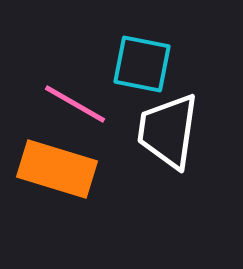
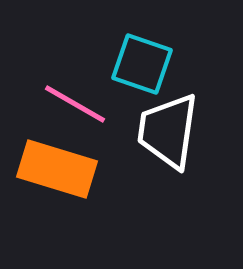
cyan square: rotated 8 degrees clockwise
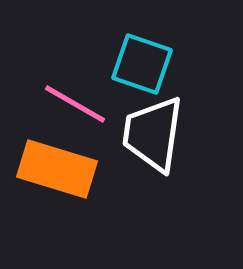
white trapezoid: moved 15 px left, 3 px down
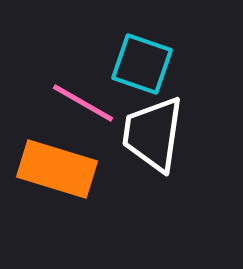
pink line: moved 8 px right, 1 px up
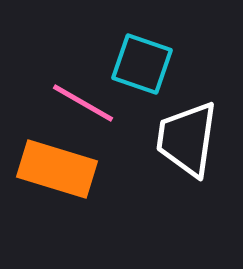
white trapezoid: moved 34 px right, 5 px down
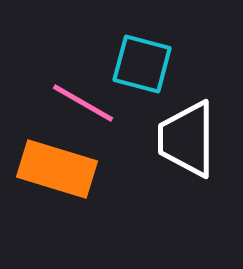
cyan square: rotated 4 degrees counterclockwise
white trapezoid: rotated 8 degrees counterclockwise
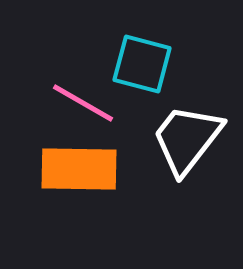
white trapezoid: rotated 38 degrees clockwise
orange rectangle: moved 22 px right; rotated 16 degrees counterclockwise
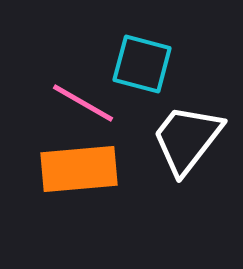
orange rectangle: rotated 6 degrees counterclockwise
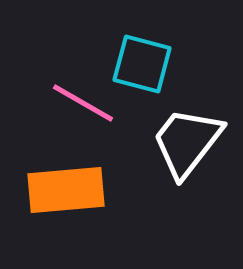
white trapezoid: moved 3 px down
orange rectangle: moved 13 px left, 21 px down
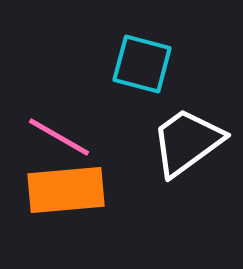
pink line: moved 24 px left, 34 px down
white trapezoid: rotated 16 degrees clockwise
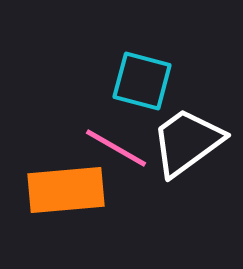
cyan square: moved 17 px down
pink line: moved 57 px right, 11 px down
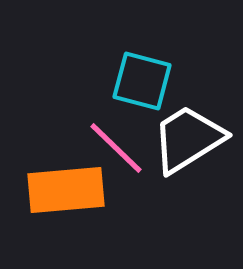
white trapezoid: moved 1 px right, 3 px up; rotated 4 degrees clockwise
pink line: rotated 14 degrees clockwise
